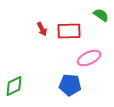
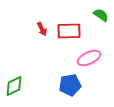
blue pentagon: rotated 15 degrees counterclockwise
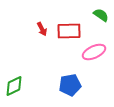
pink ellipse: moved 5 px right, 6 px up
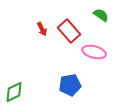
red rectangle: rotated 50 degrees clockwise
pink ellipse: rotated 40 degrees clockwise
green diamond: moved 6 px down
